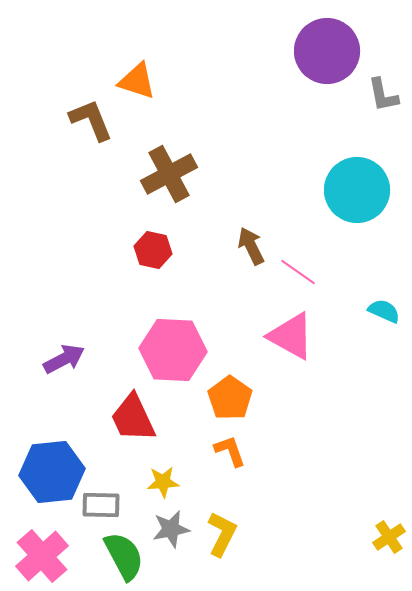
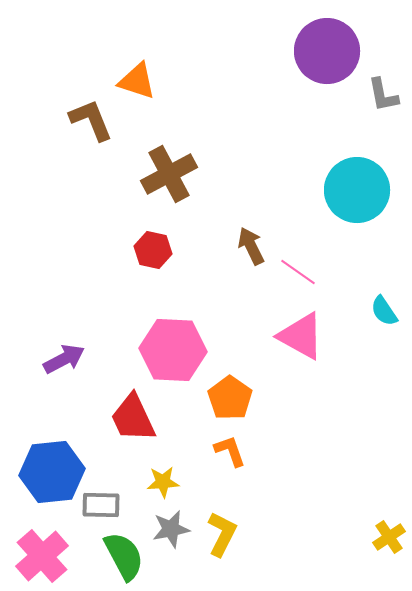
cyan semicircle: rotated 148 degrees counterclockwise
pink triangle: moved 10 px right
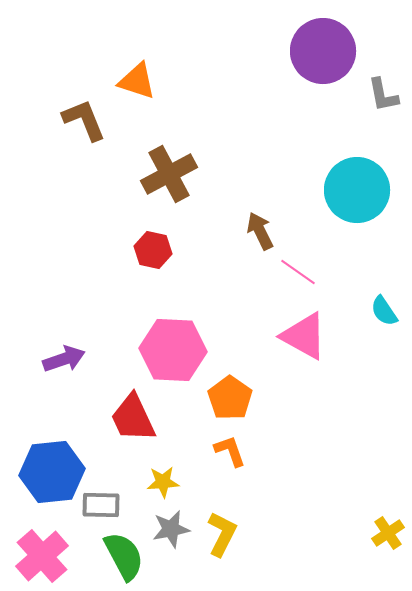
purple circle: moved 4 px left
brown L-shape: moved 7 px left
brown arrow: moved 9 px right, 15 px up
pink triangle: moved 3 px right
purple arrow: rotated 9 degrees clockwise
yellow cross: moved 1 px left, 4 px up
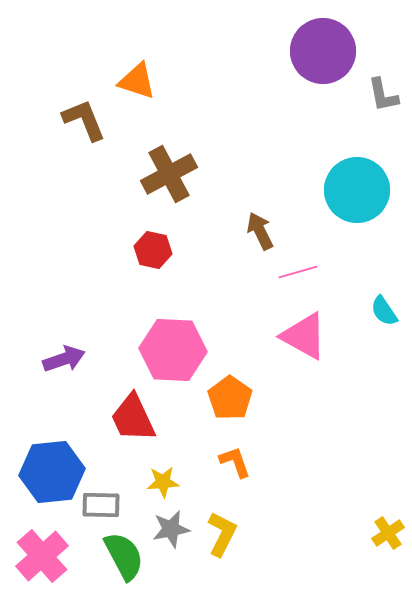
pink line: rotated 51 degrees counterclockwise
orange L-shape: moved 5 px right, 11 px down
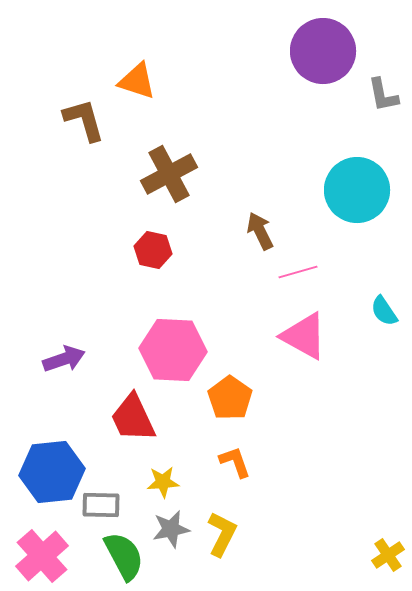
brown L-shape: rotated 6 degrees clockwise
yellow cross: moved 22 px down
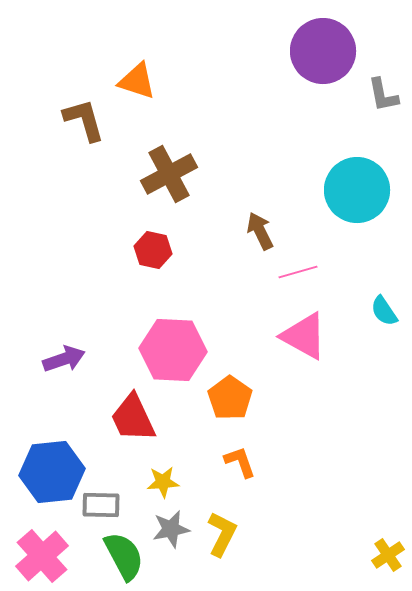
orange L-shape: moved 5 px right
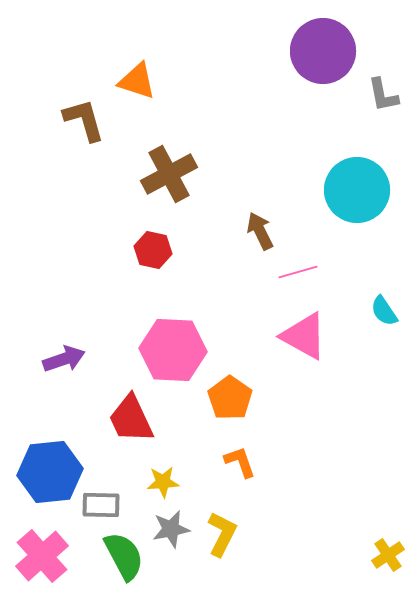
red trapezoid: moved 2 px left, 1 px down
blue hexagon: moved 2 px left
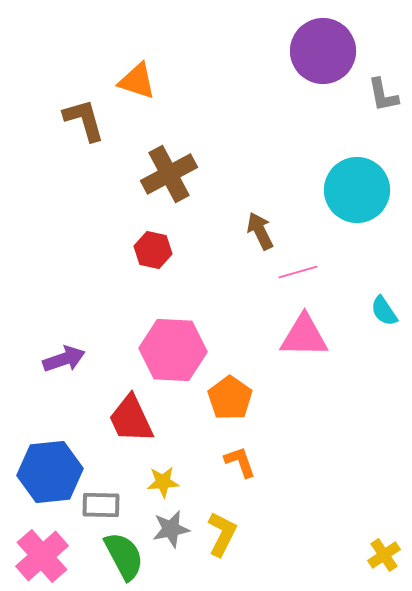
pink triangle: rotated 28 degrees counterclockwise
yellow cross: moved 4 px left
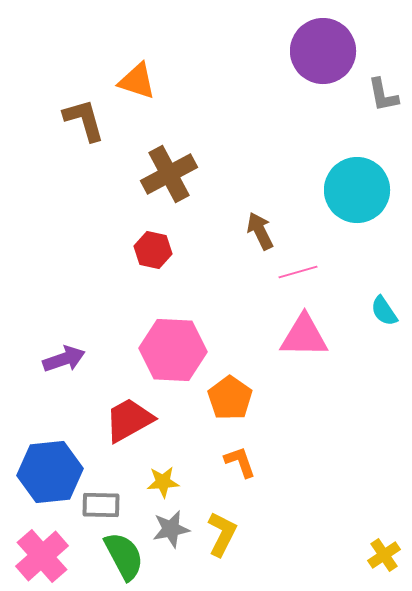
red trapezoid: moved 2 px left, 1 px down; rotated 86 degrees clockwise
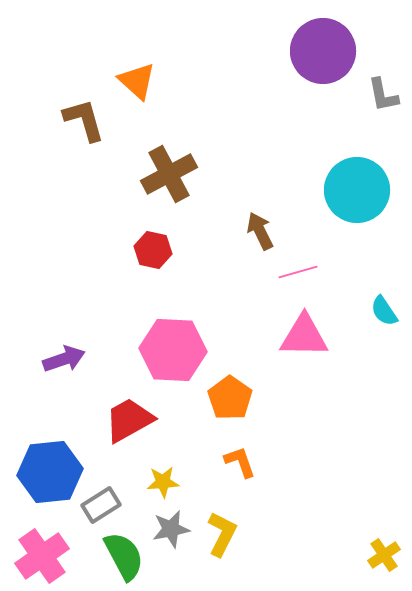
orange triangle: rotated 24 degrees clockwise
gray rectangle: rotated 33 degrees counterclockwise
pink cross: rotated 6 degrees clockwise
